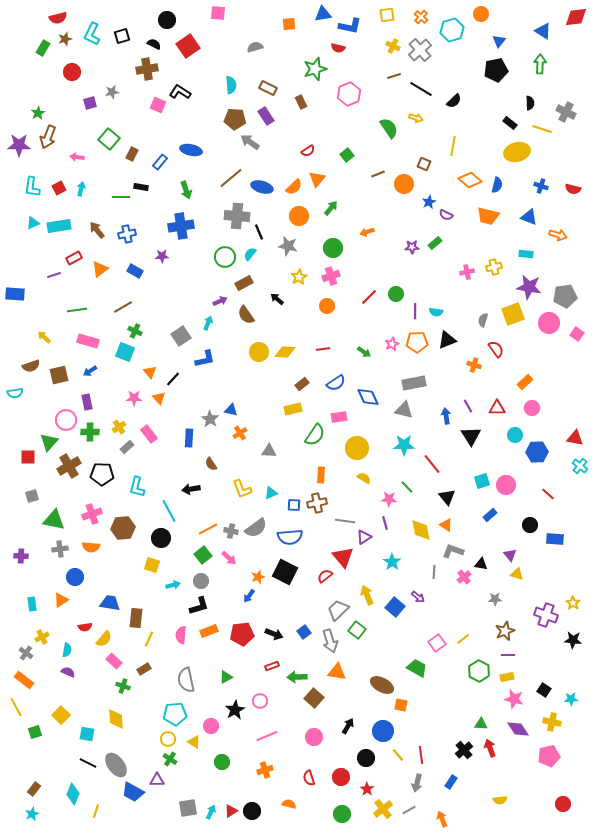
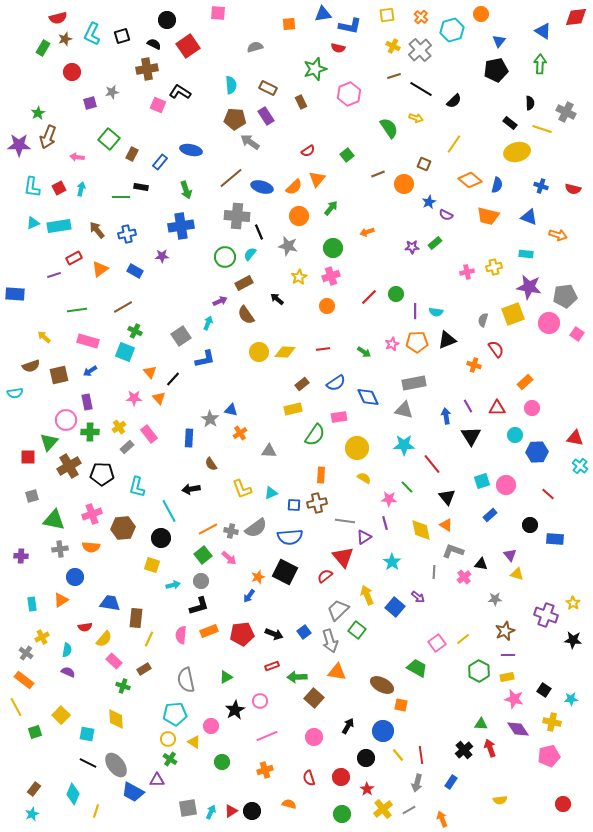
yellow line at (453, 146): moved 1 px right, 2 px up; rotated 24 degrees clockwise
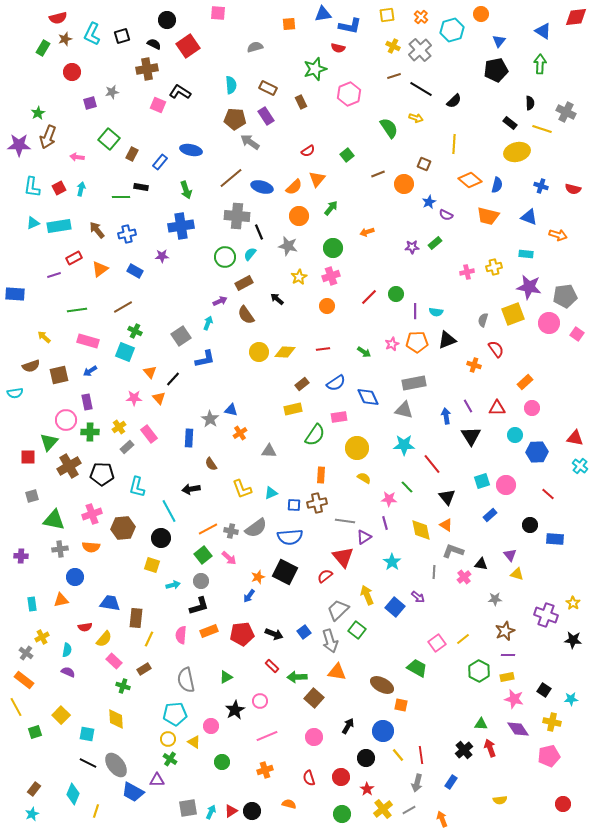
yellow line at (454, 144): rotated 30 degrees counterclockwise
orange triangle at (61, 600): rotated 21 degrees clockwise
red rectangle at (272, 666): rotated 64 degrees clockwise
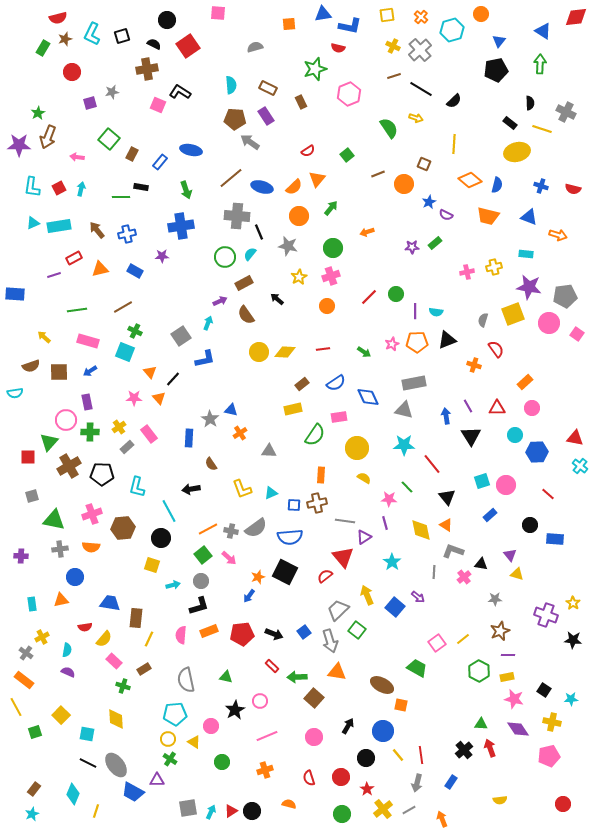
orange triangle at (100, 269): rotated 24 degrees clockwise
brown square at (59, 375): moved 3 px up; rotated 12 degrees clockwise
brown star at (505, 631): moved 5 px left
green triangle at (226, 677): rotated 40 degrees clockwise
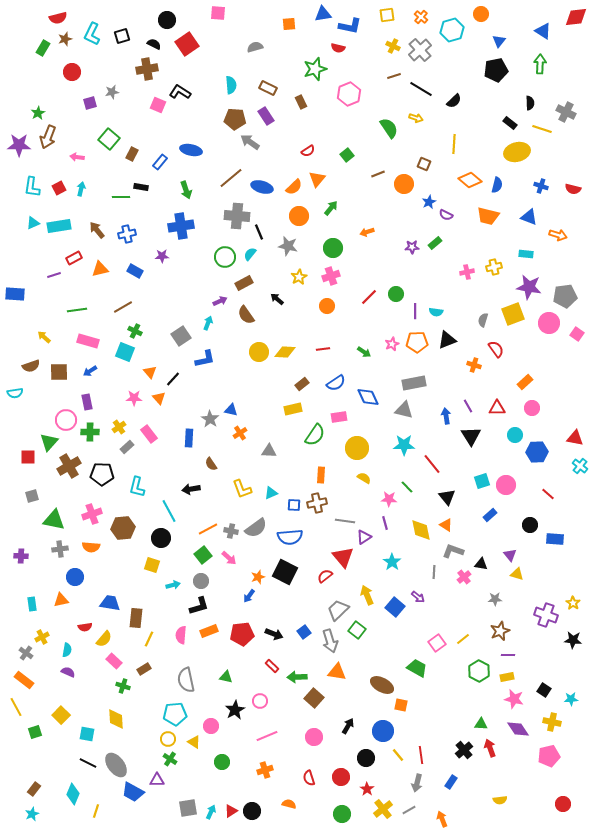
red square at (188, 46): moved 1 px left, 2 px up
